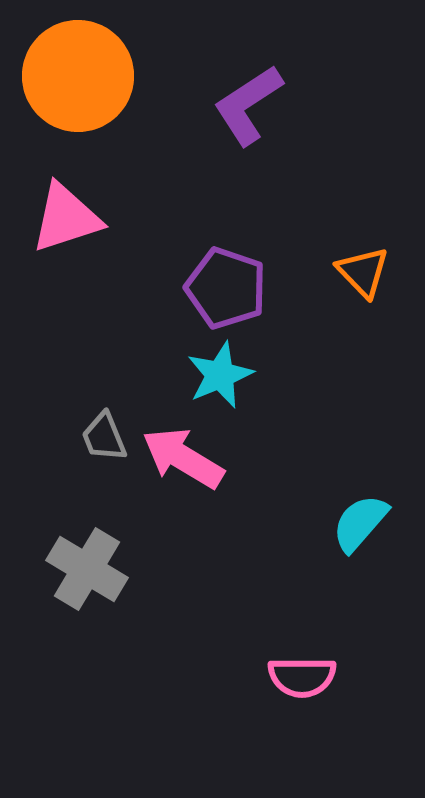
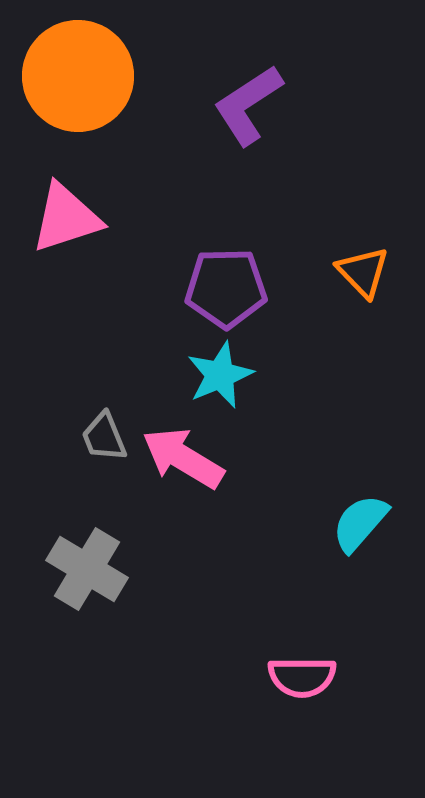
purple pentagon: rotated 20 degrees counterclockwise
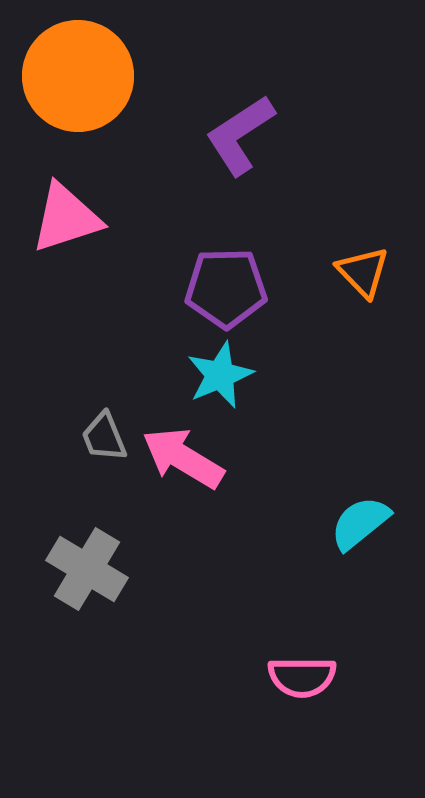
purple L-shape: moved 8 px left, 30 px down
cyan semicircle: rotated 10 degrees clockwise
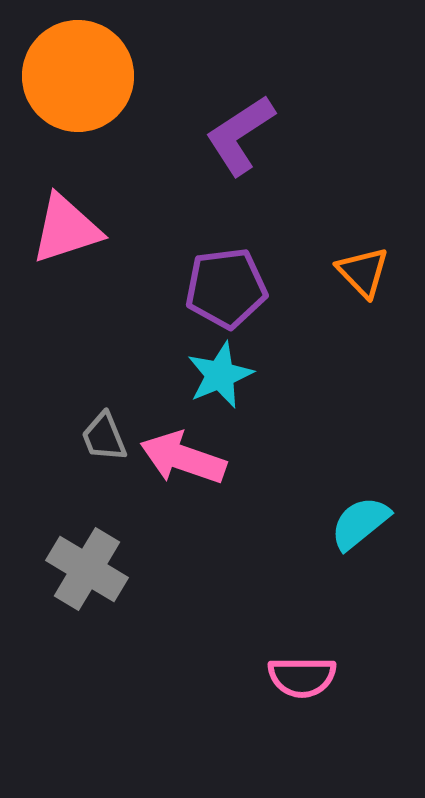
pink triangle: moved 11 px down
purple pentagon: rotated 6 degrees counterclockwise
pink arrow: rotated 12 degrees counterclockwise
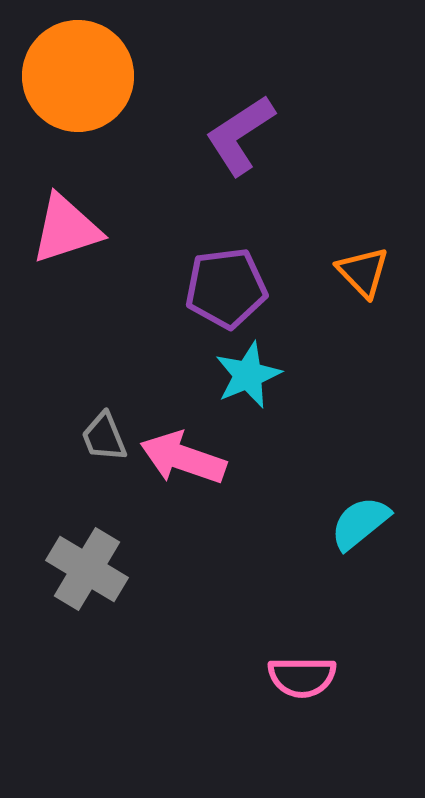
cyan star: moved 28 px right
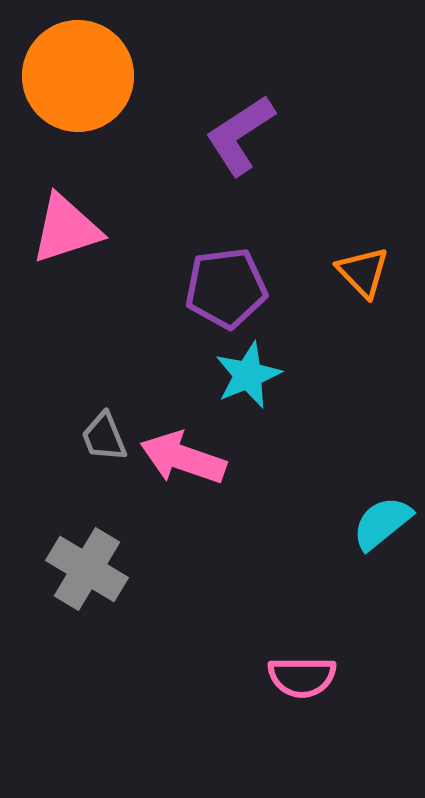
cyan semicircle: moved 22 px right
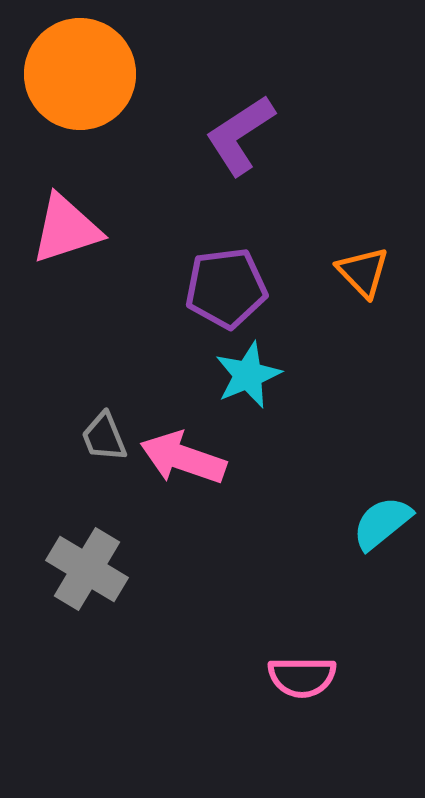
orange circle: moved 2 px right, 2 px up
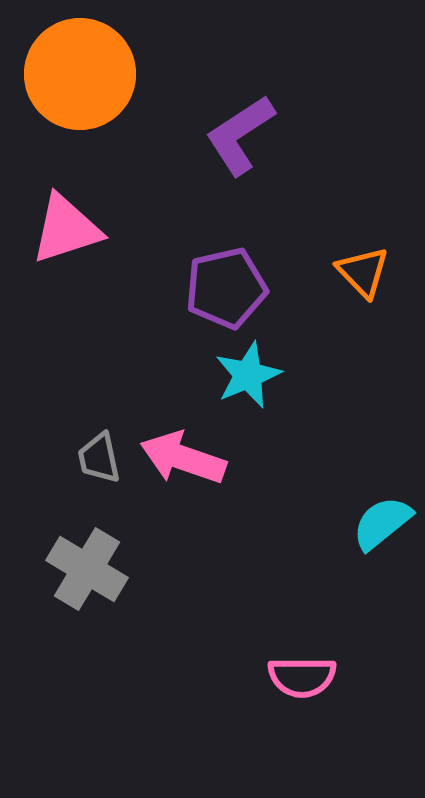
purple pentagon: rotated 6 degrees counterclockwise
gray trapezoid: moved 5 px left, 21 px down; rotated 10 degrees clockwise
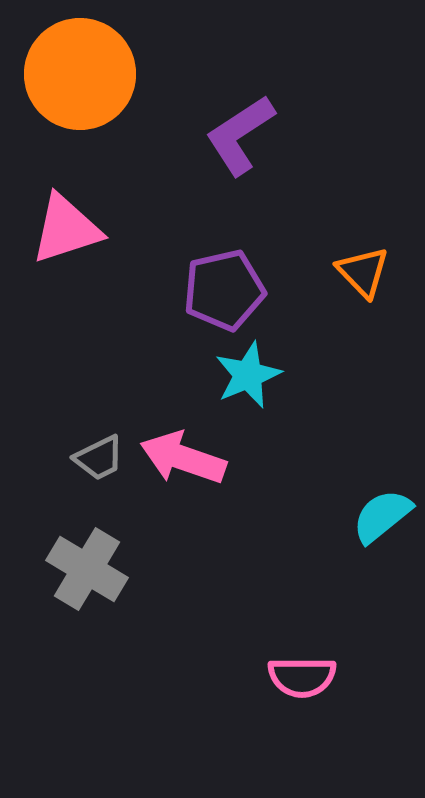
purple pentagon: moved 2 px left, 2 px down
gray trapezoid: rotated 104 degrees counterclockwise
cyan semicircle: moved 7 px up
